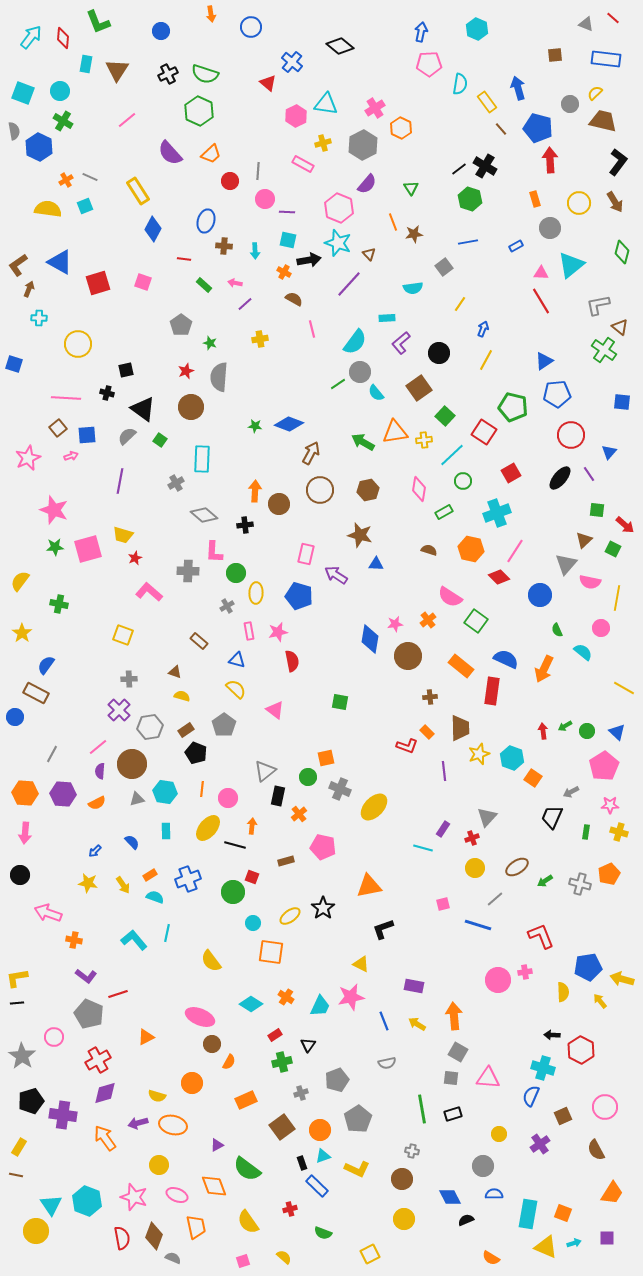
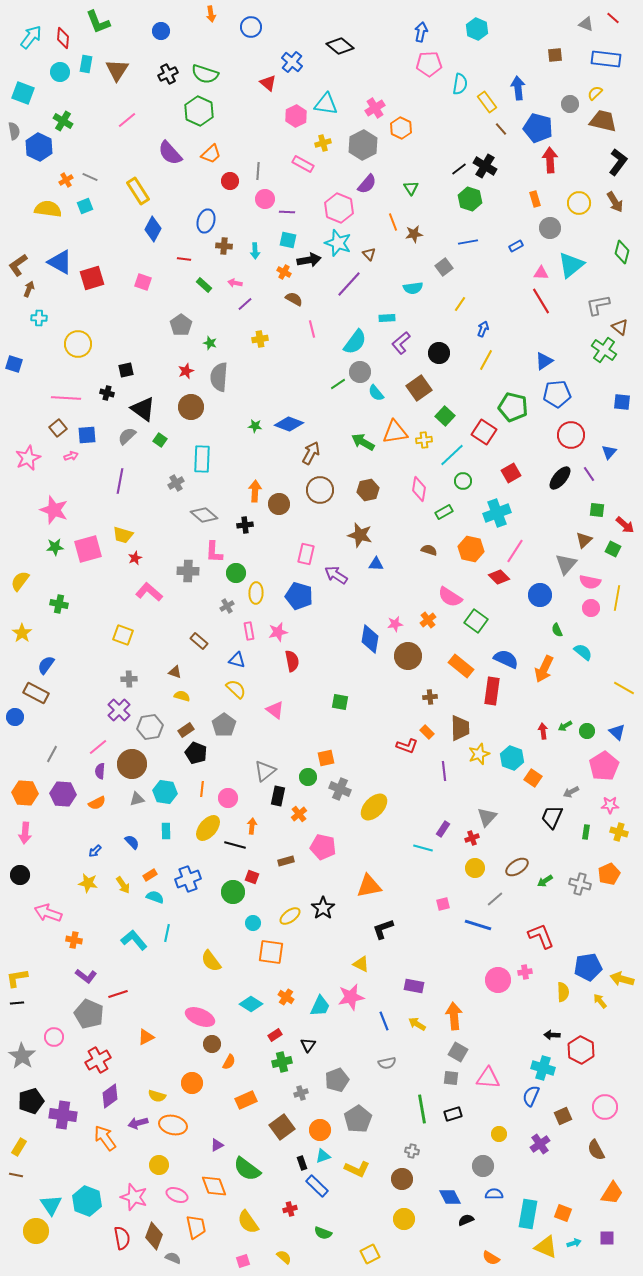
blue arrow at (518, 88): rotated 10 degrees clockwise
cyan circle at (60, 91): moved 19 px up
red square at (98, 283): moved 6 px left, 5 px up
pink circle at (601, 628): moved 10 px left, 20 px up
purple diamond at (105, 1093): moved 5 px right, 3 px down; rotated 20 degrees counterclockwise
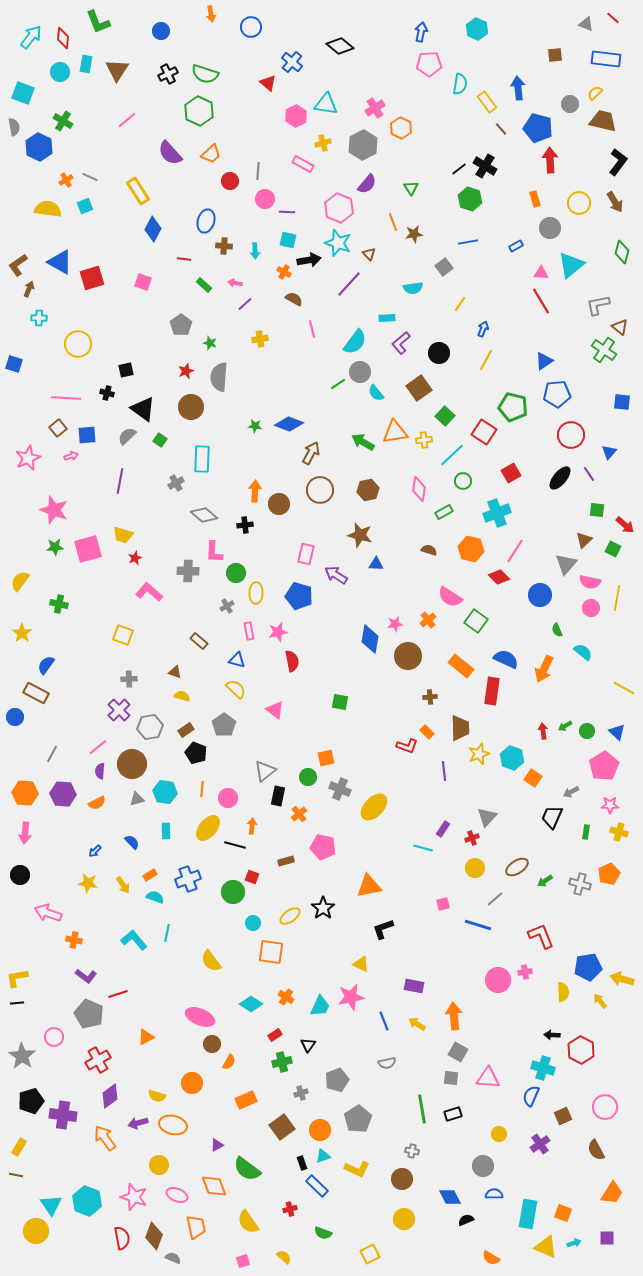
gray semicircle at (14, 131): moved 4 px up
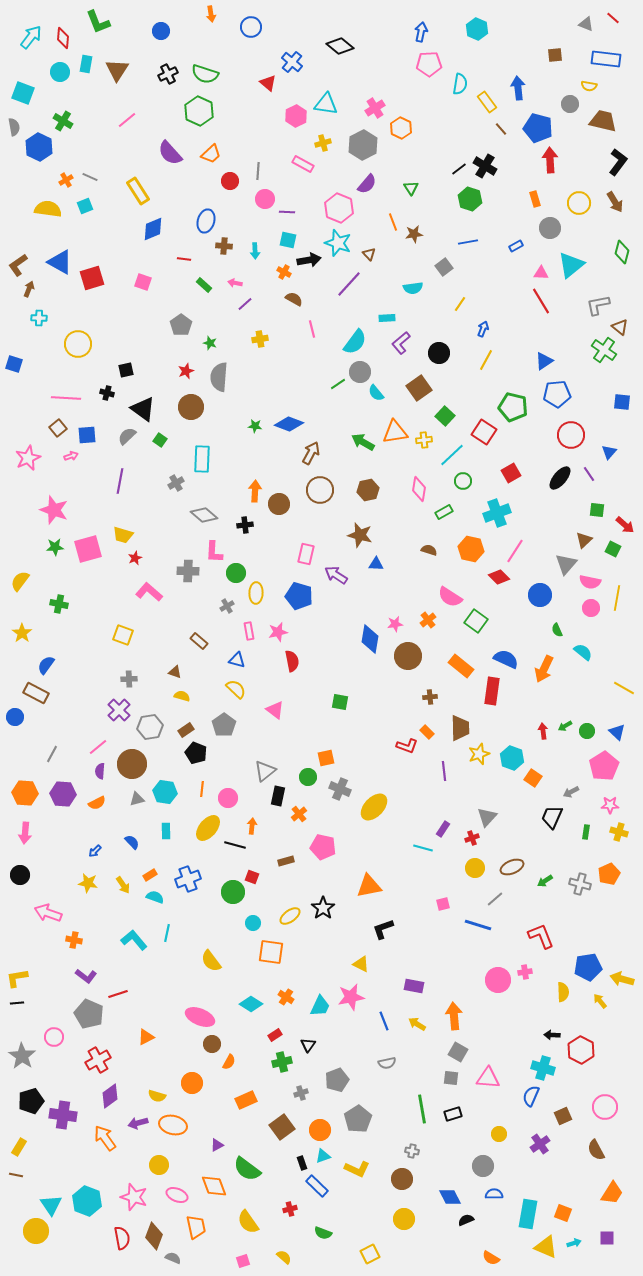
yellow semicircle at (595, 93): moved 6 px left, 7 px up; rotated 126 degrees counterclockwise
blue diamond at (153, 229): rotated 40 degrees clockwise
brown ellipse at (517, 867): moved 5 px left; rotated 10 degrees clockwise
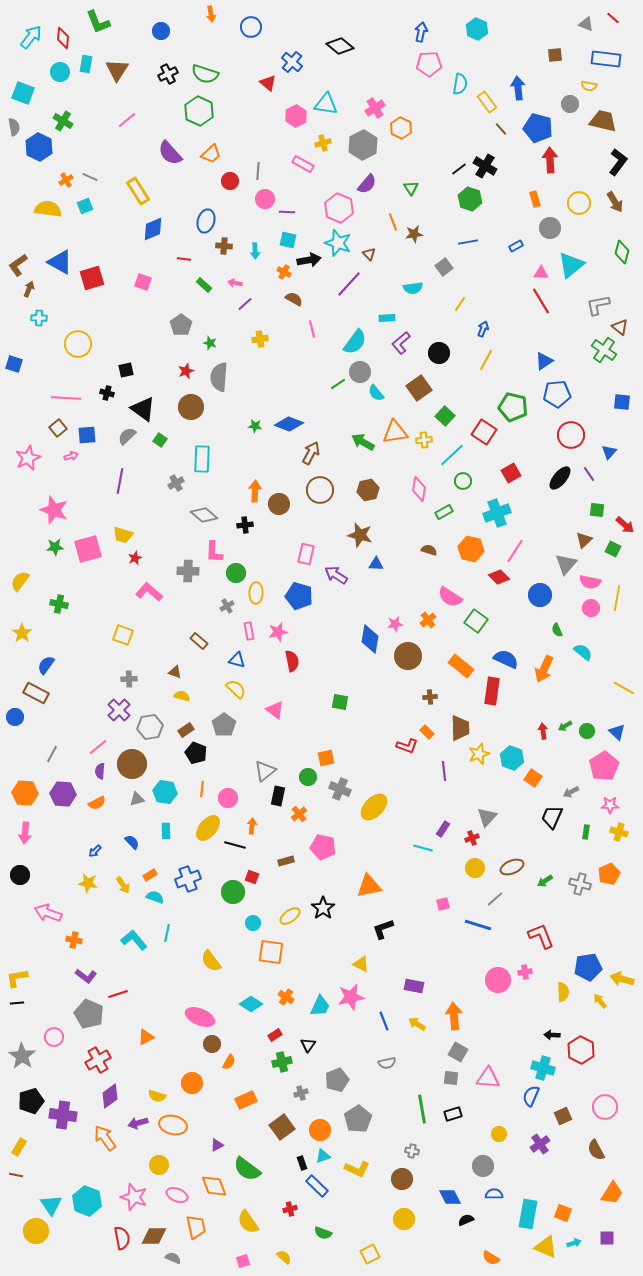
brown diamond at (154, 1236): rotated 68 degrees clockwise
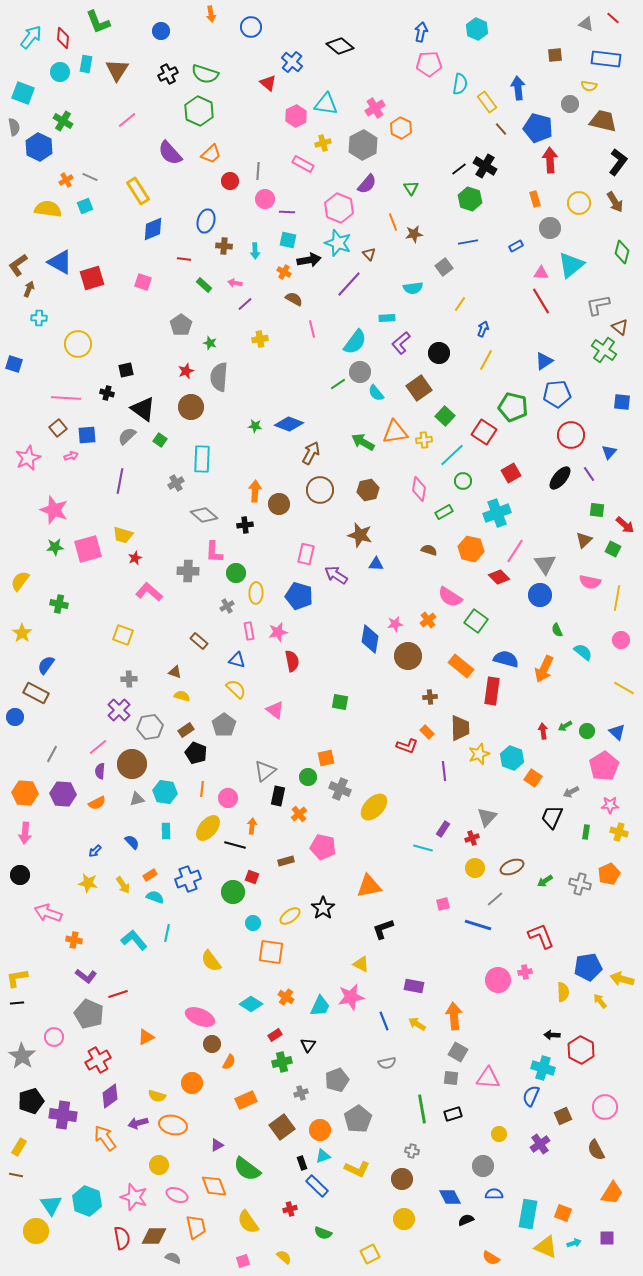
gray triangle at (566, 564): moved 21 px left; rotated 15 degrees counterclockwise
pink circle at (591, 608): moved 30 px right, 32 px down
blue semicircle at (506, 659): rotated 10 degrees counterclockwise
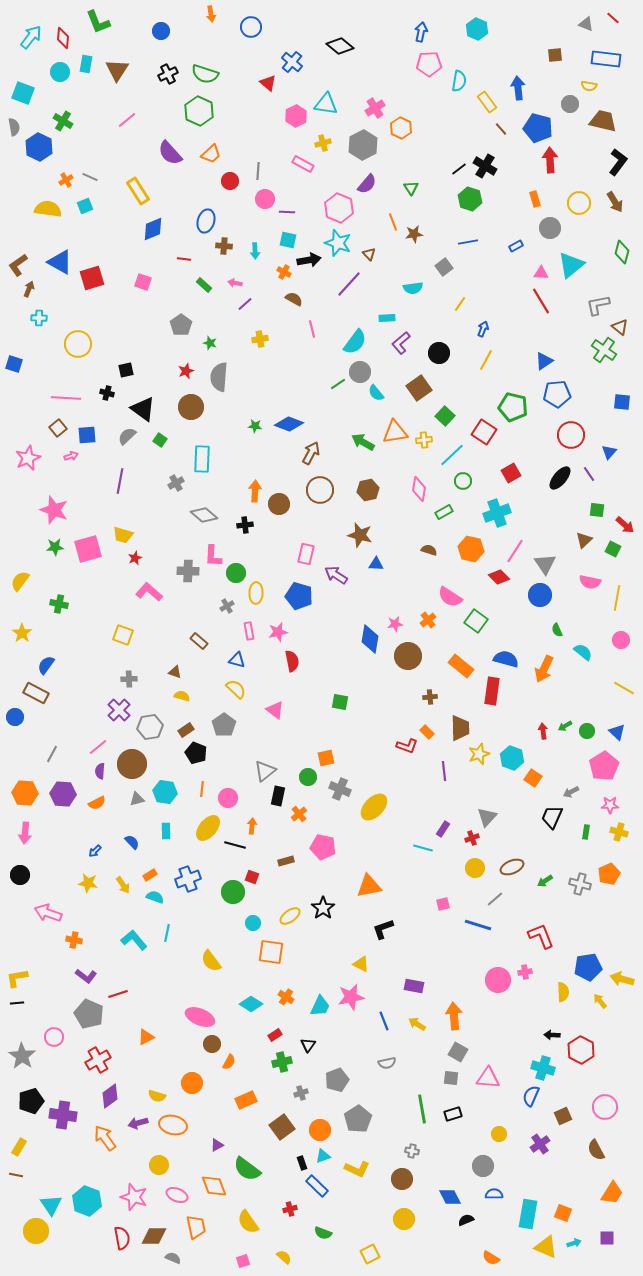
cyan semicircle at (460, 84): moved 1 px left, 3 px up
pink L-shape at (214, 552): moved 1 px left, 4 px down
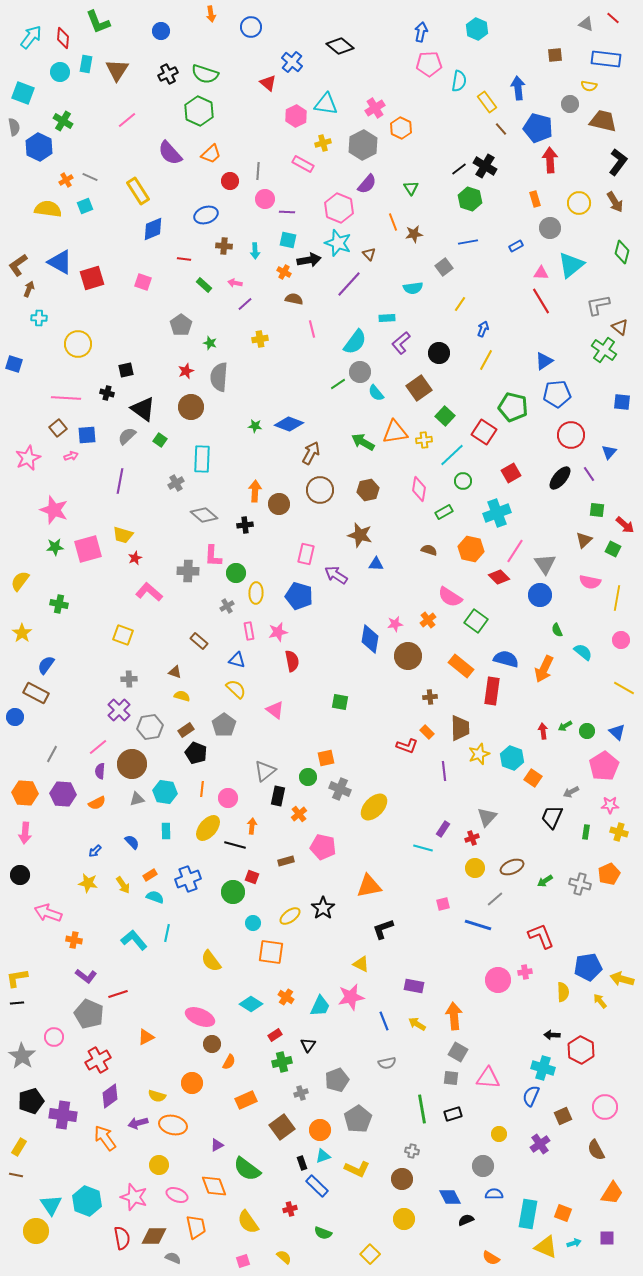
blue ellipse at (206, 221): moved 6 px up; rotated 55 degrees clockwise
brown semicircle at (294, 299): rotated 18 degrees counterclockwise
yellow square at (370, 1254): rotated 18 degrees counterclockwise
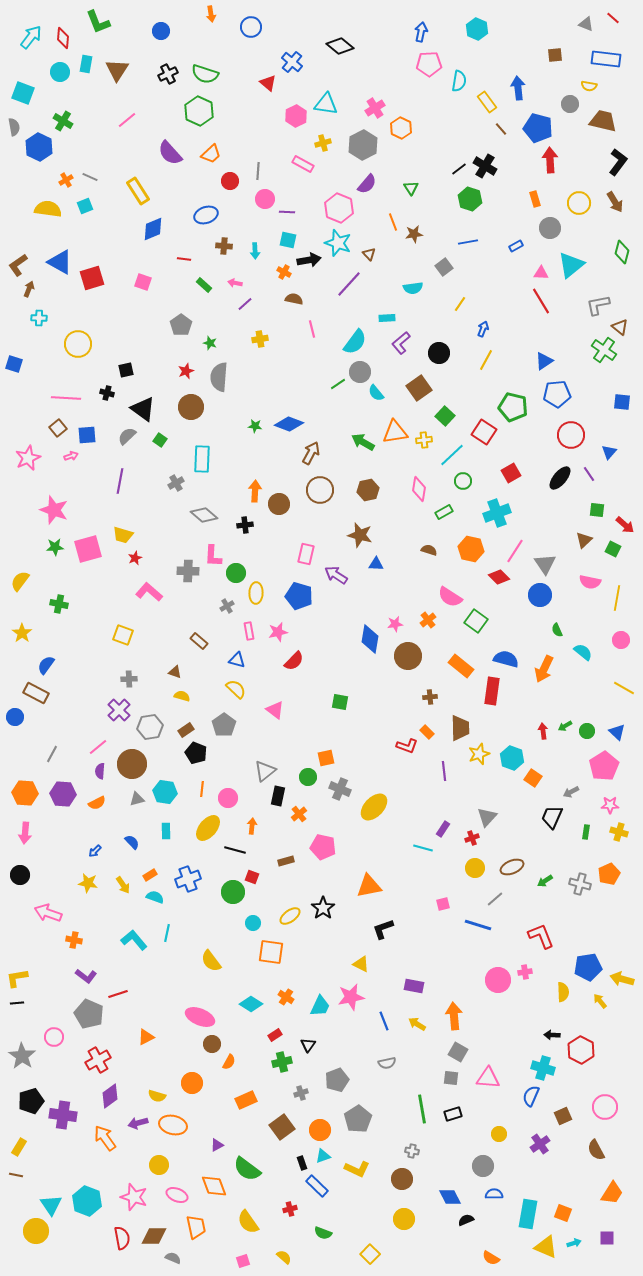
red semicircle at (292, 661): moved 2 px right; rotated 55 degrees clockwise
black line at (235, 845): moved 5 px down
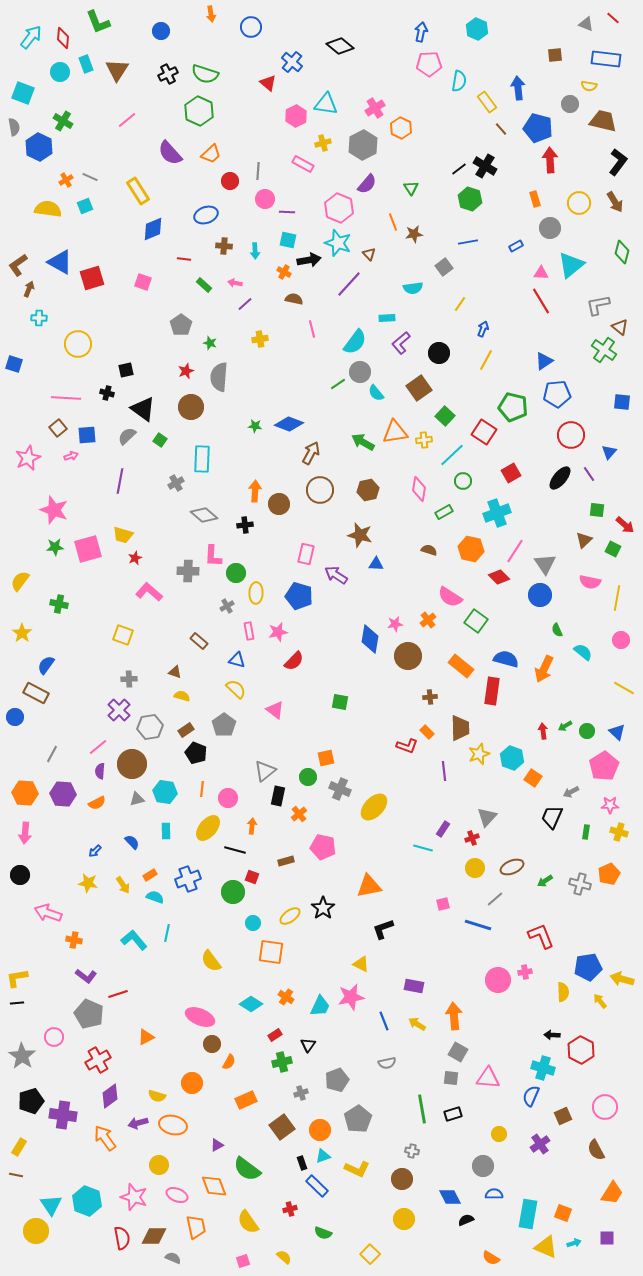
cyan rectangle at (86, 64): rotated 30 degrees counterclockwise
